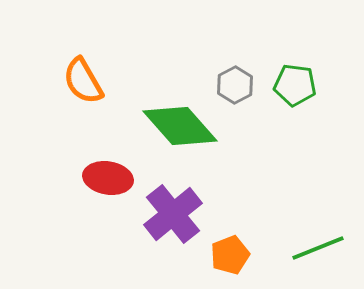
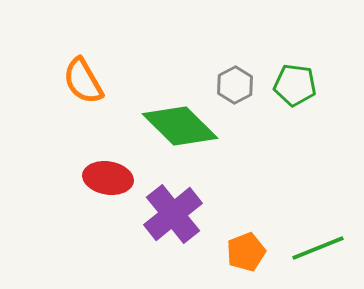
green diamond: rotated 4 degrees counterclockwise
orange pentagon: moved 16 px right, 3 px up
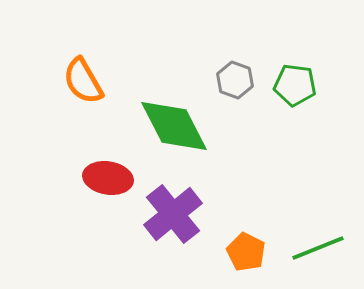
gray hexagon: moved 5 px up; rotated 12 degrees counterclockwise
green diamond: moved 6 px left; rotated 18 degrees clockwise
orange pentagon: rotated 24 degrees counterclockwise
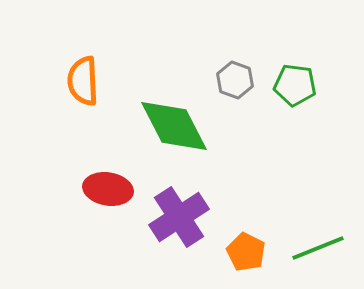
orange semicircle: rotated 27 degrees clockwise
red ellipse: moved 11 px down
purple cross: moved 6 px right, 3 px down; rotated 6 degrees clockwise
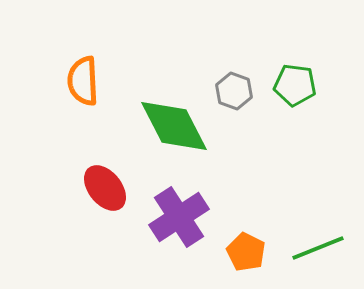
gray hexagon: moved 1 px left, 11 px down
red ellipse: moved 3 px left, 1 px up; rotated 42 degrees clockwise
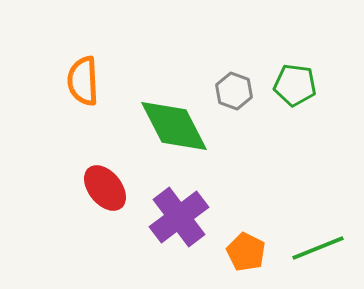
purple cross: rotated 4 degrees counterclockwise
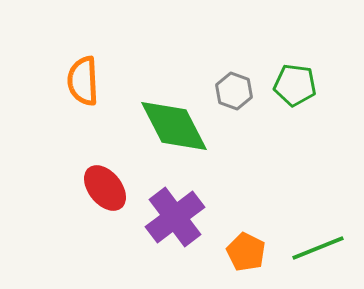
purple cross: moved 4 px left
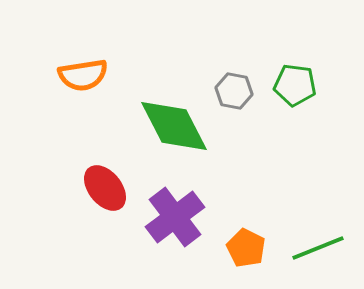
orange semicircle: moved 6 px up; rotated 96 degrees counterclockwise
gray hexagon: rotated 9 degrees counterclockwise
orange pentagon: moved 4 px up
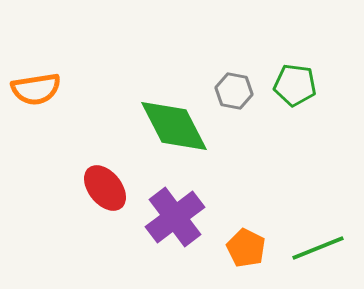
orange semicircle: moved 47 px left, 14 px down
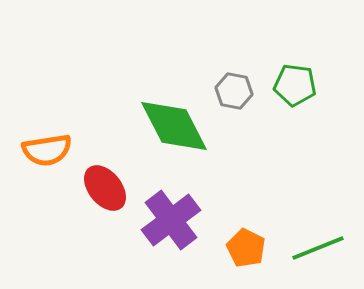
orange semicircle: moved 11 px right, 61 px down
purple cross: moved 4 px left, 3 px down
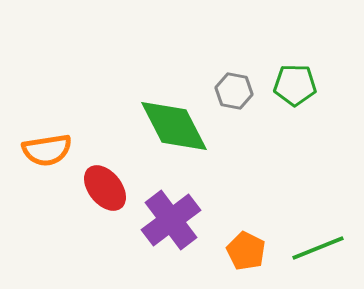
green pentagon: rotated 6 degrees counterclockwise
orange pentagon: moved 3 px down
